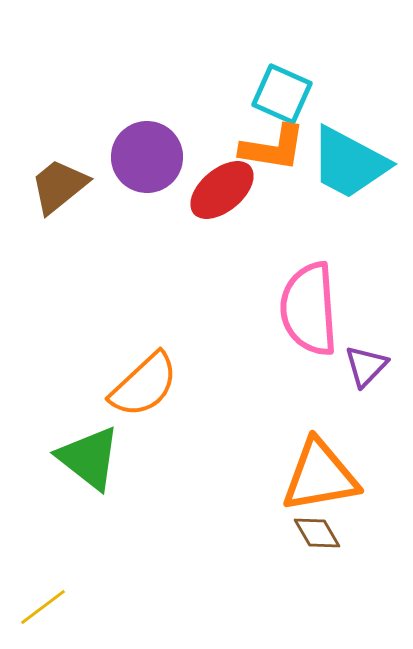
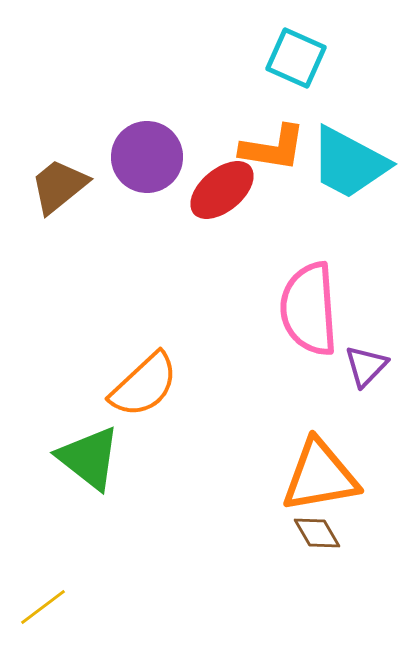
cyan square: moved 14 px right, 36 px up
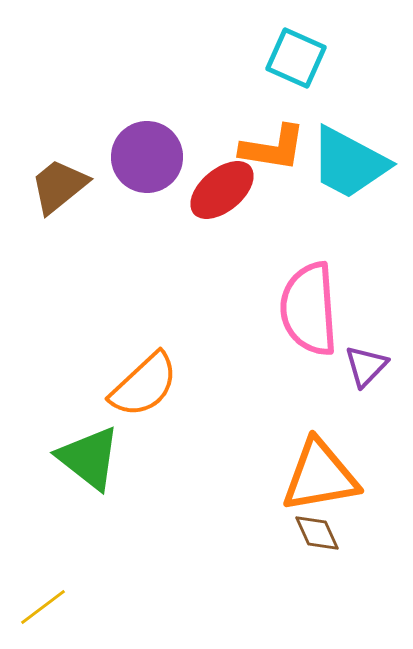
brown diamond: rotated 6 degrees clockwise
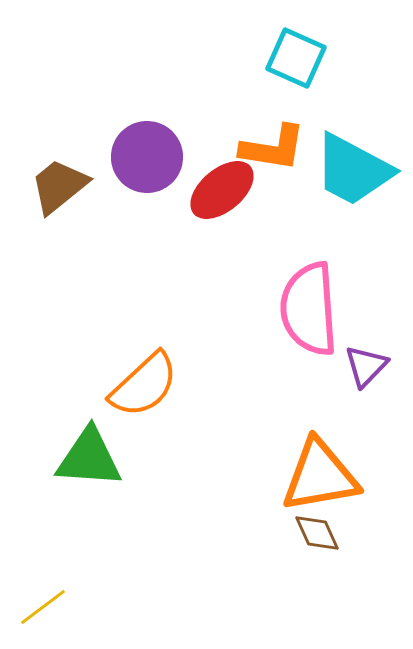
cyan trapezoid: moved 4 px right, 7 px down
green triangle: rotated 34 degrees counterclockwise
